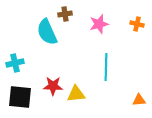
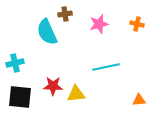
cyan line: rotated 76 degrees clockwise
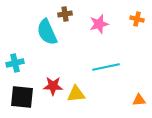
orange cross: moved 5 px up
black square: moved 2 px right
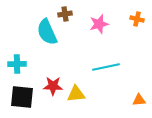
cyan cross: moved 2 px right, 1 px down; rotated 12 degrees clockwise
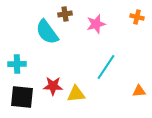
orange cross: moved 2 px up
pink star: moved 3 px left
cyan semicircle: rotated 12 degrees counterclockwise
cyan line: rotated 44 degrees counterclockwise
orange triangle: moved 9 px up
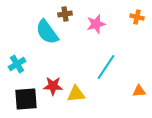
cyan cross: rotated 30 degrees counterclockwise
black square: moved 4 px right, 2 px down; rotated 10 degrees counterclockwise
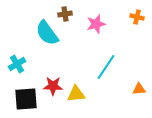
cyan semicircle: moved 1 px down
orange triangle: moved 2 px up
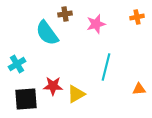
orange cross: rotated 24 degrees counterclockwise
cyan line: rotated 20 degrees counterclockwise
yellow triangle: rotated 24 degrees counterclockwise
